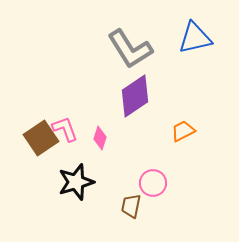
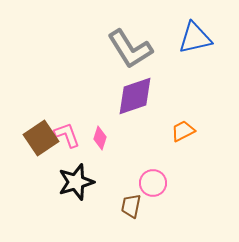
purple diamond: rotated 15 degrees clockwise
pink L-shape: moved 2 px right, 6 px down
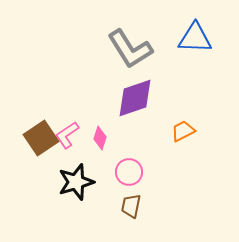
blue triangle: rotated 15 degrees clockwise
purple diamond: moved 2 px down
pink L-shape: rotated 104 degrees counterclockwise
pink circle: moved 24 px left, 11 px up
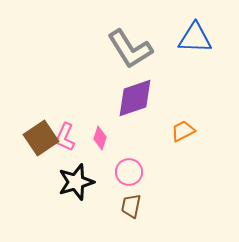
pink L-shape: moved 2 px left, 2 px down; rotated 32 degrees counterclockwise
